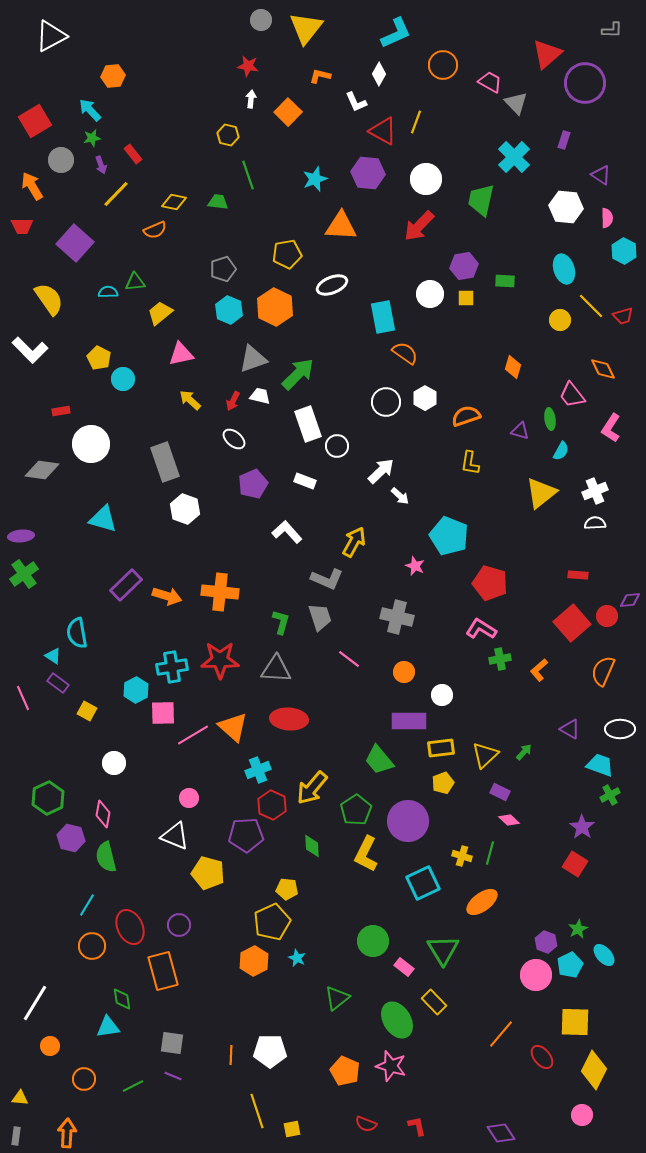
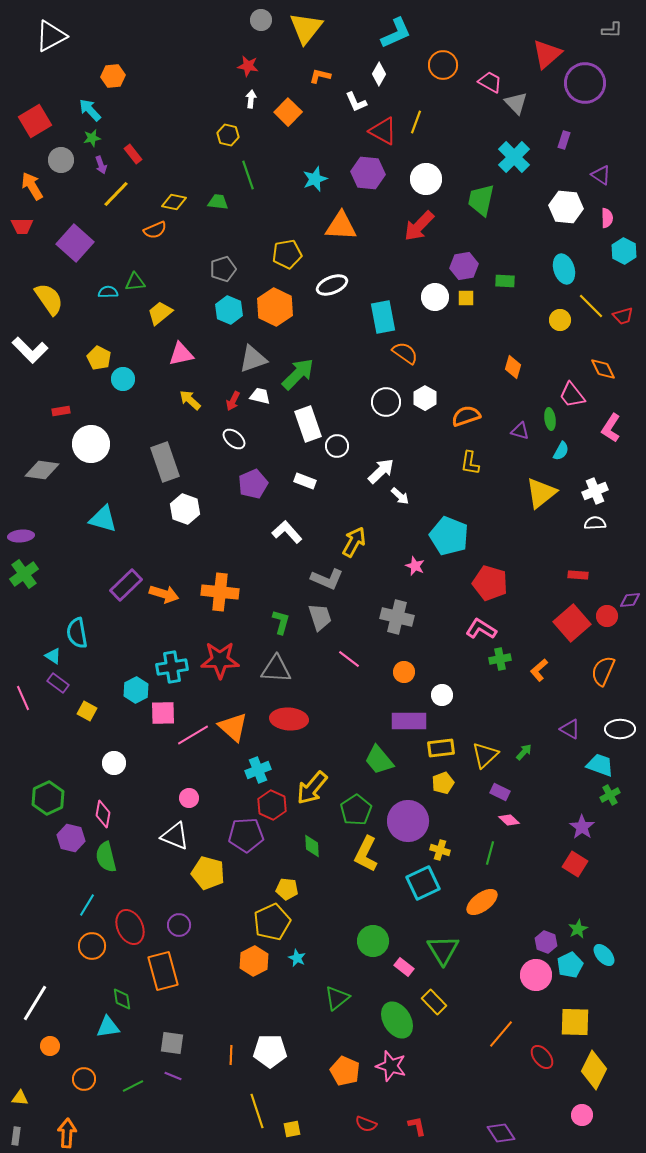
white circle at (430, 294): moved 5 px right, 3 px down
orange arrow at (167, 596): moved 3 px left, 2 px up
yellow cross at (462, 856): moved 22 px left, 6 px up
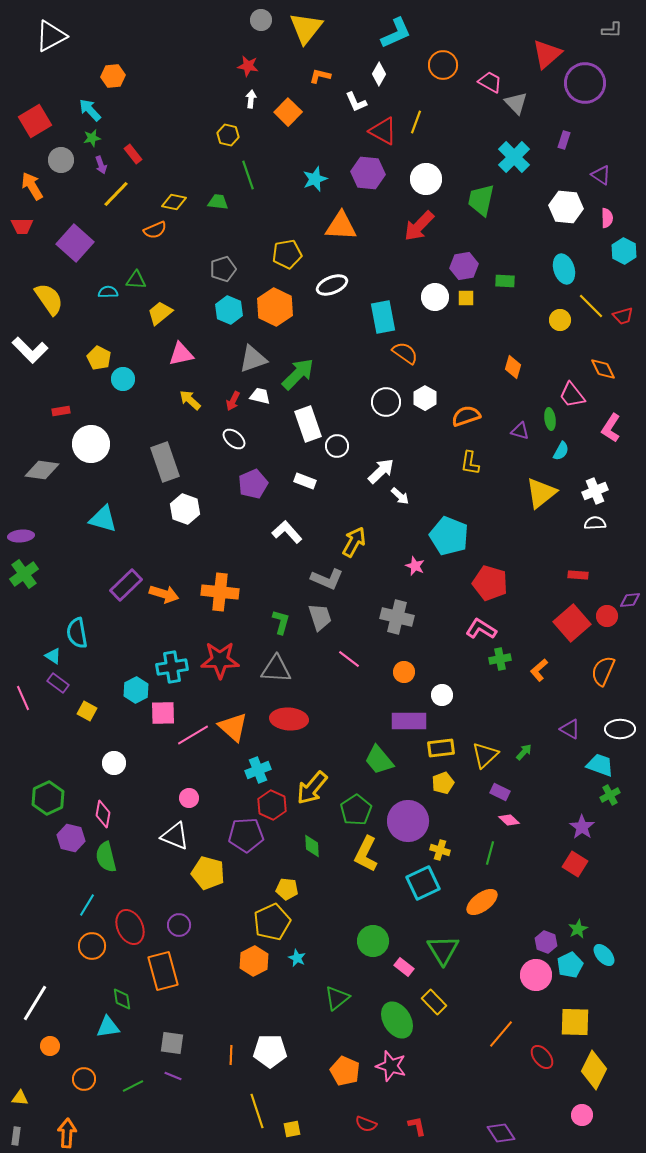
green triangle at (135, 282): moved 1 px right, 2 px up; rotated 10 degrees clockwise
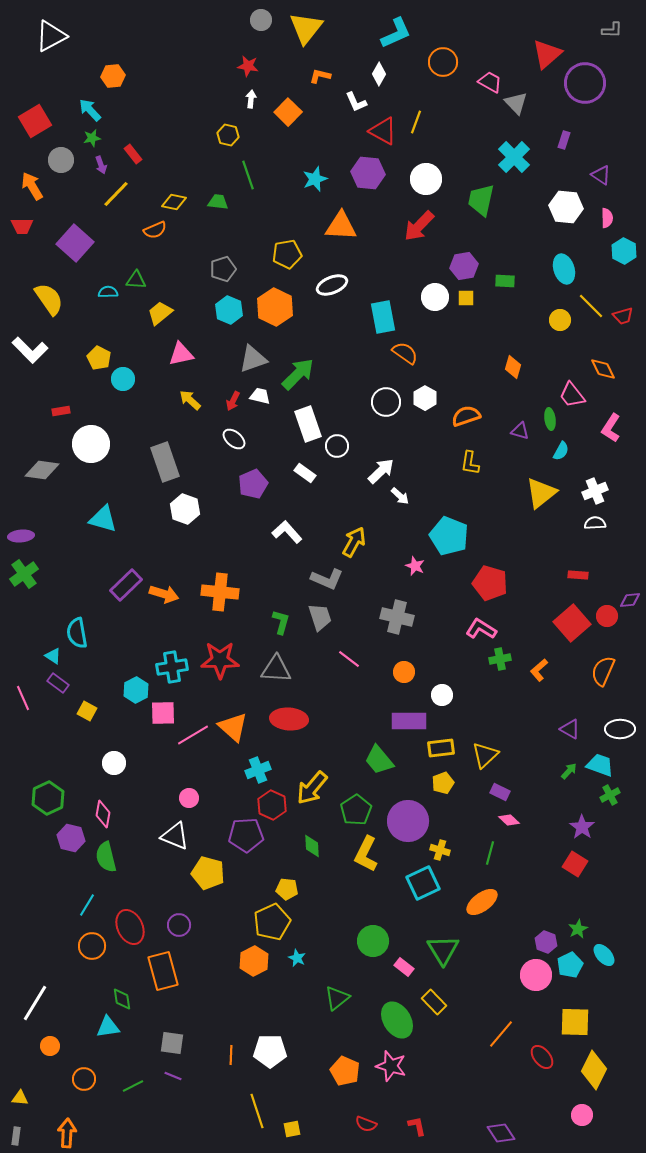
orange circle at (443, 65): moved 3 px up
white rectangle at (305, 481): moved 8 px up; rotated 15 degrees clockwise
green arrow at (524, 752): moved 45 px right, 19 px down
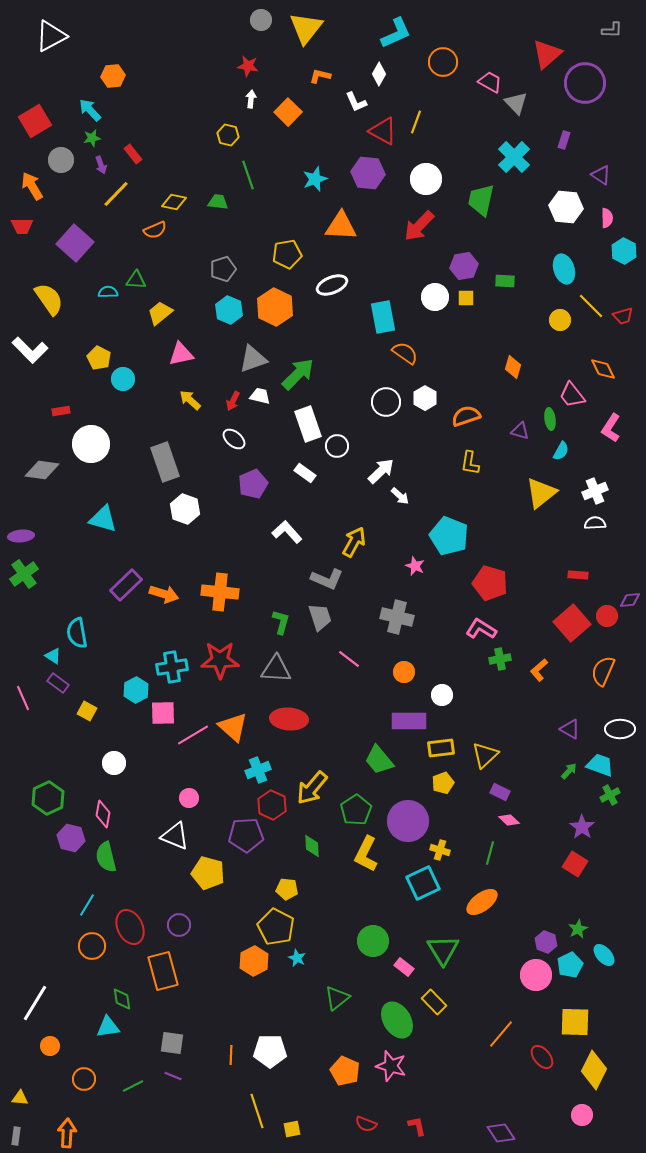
yellow pentagon at (272, 922): moved 4 px right, 5 px down; rotated 21 degrees counterclockwise
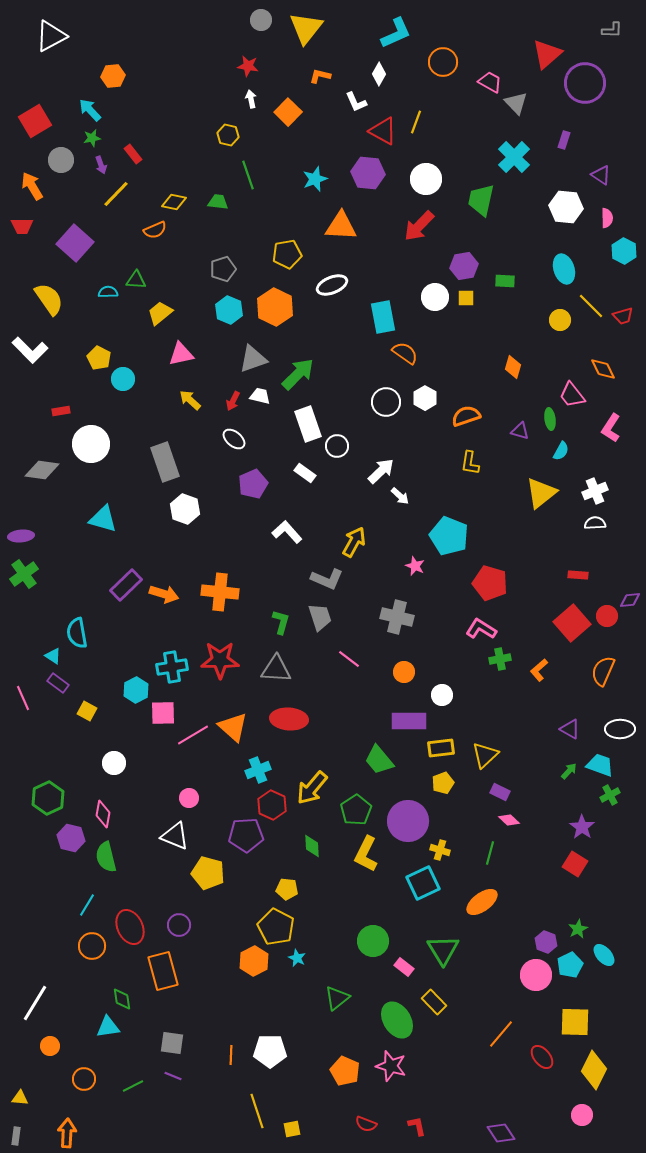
white arrow at (251, 99): rotated 18 degrees counterclockwise
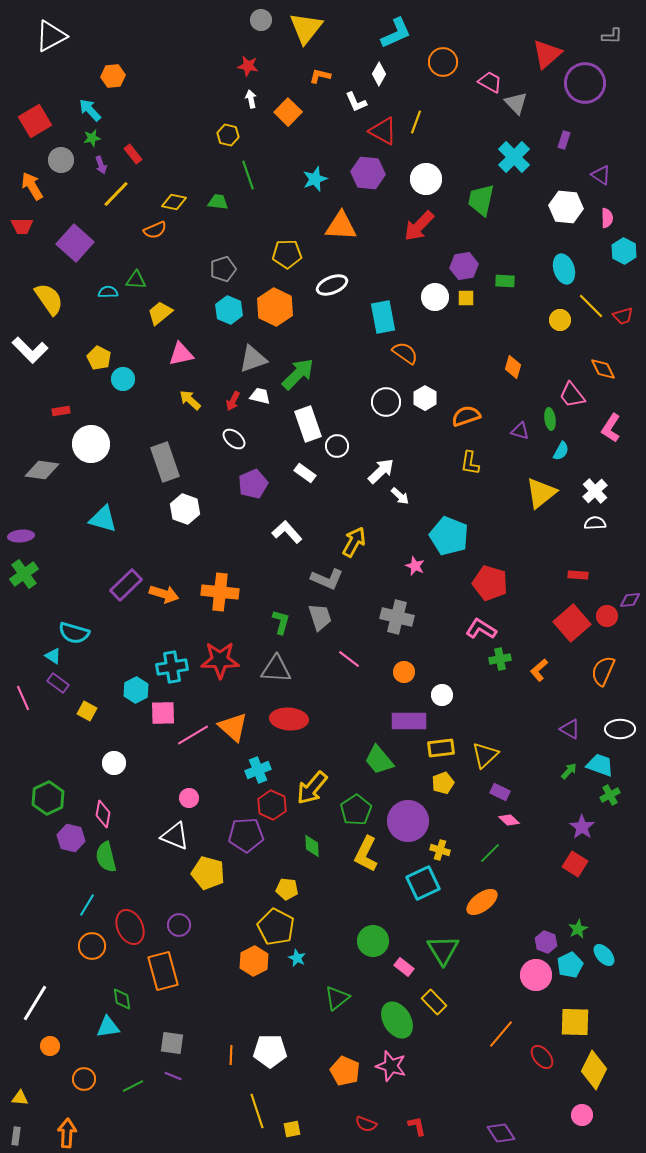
gray L-shape at (612, 30): moved 6 px down
yellow pentagon at (287, 254): rotated 8 degrees clockwise
white cross at (595, 491): rotated 20 degrees counterclockwise
cyan semicircle at (77, 633): moved 3 px left; rotated 64 degrees counterclockwise
green line at (490, 853): rotated 30 degrees clockwise
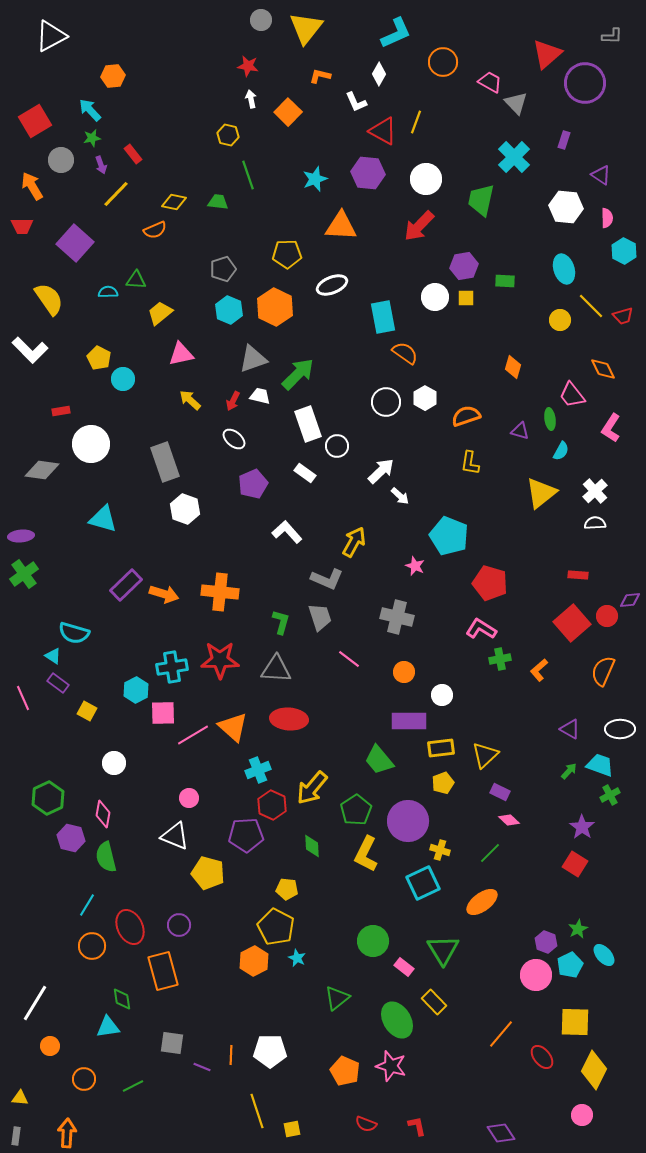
purple line at (173, 1076): moved 29 px right, 9 px up
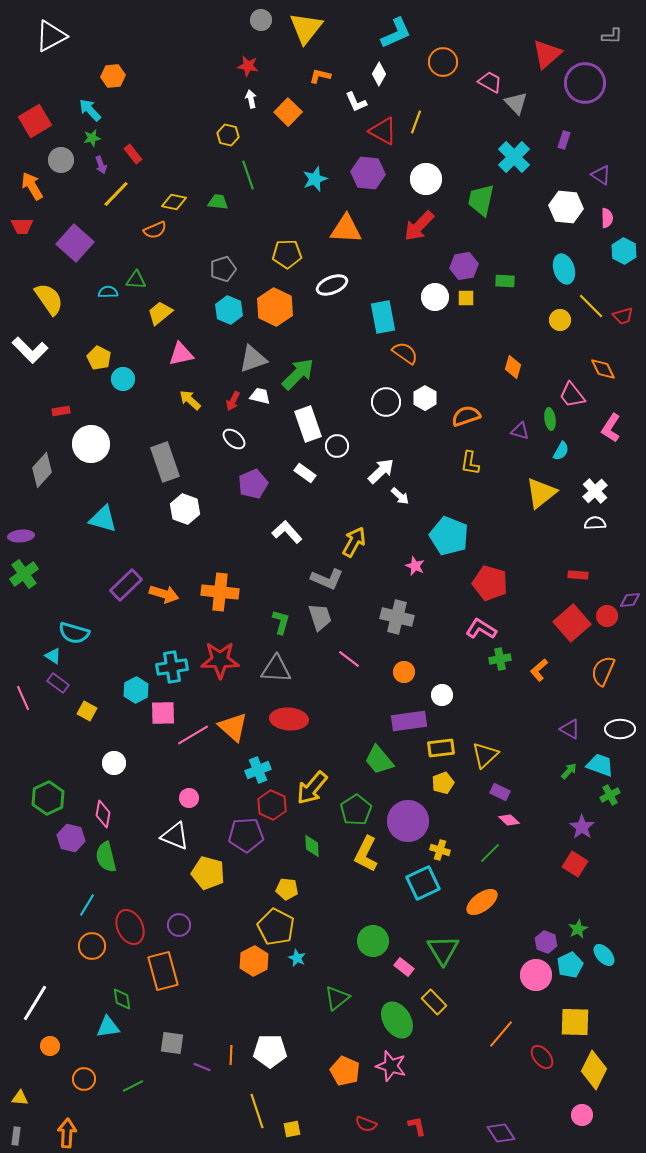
orange triangle at (341, 226): moved 5 px right, 3 px down
gray diamond at (42, 470): rotated 56 degrees counterclockwise
purple rectangle at (409, 721): rotated 8 degrees counterclockwise
